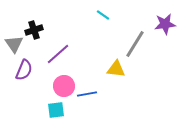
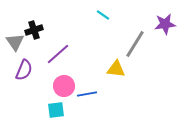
gray triangle: moved 1 px right, 2 px up
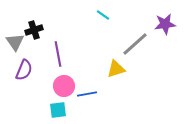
gray line: rotated 16 degrees clockwise
purple line: rotated 60 degrees counterclockwise
yellow triangle: rotated 24 degrees counterclockwise
cyan square: moved 2 px right
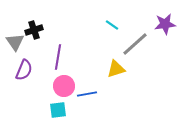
cyan line: moved 9 px right, 10 px down
purple line: moved 3 px down; rotated 20 degrees clockwise
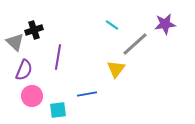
gray triangle: rotated 12 degrees counterclockwise
yellow triangle: rotated 36 degrees counterclockwise
pink circle: moved 32 px left, 10 px down
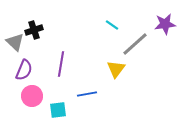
purple line: moved 3 px right, 7 px down
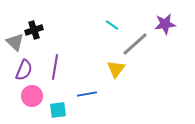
purple line: moved 6 px left, 3 px down
